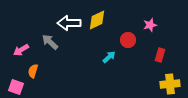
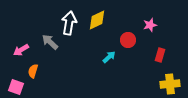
white arrow: rotated 100 degrees clockwise
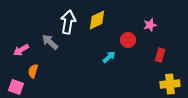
white arrow: moved 1 px left, 1 px up
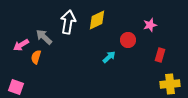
gray arrow: moved 6 px left, 5 px up
pink arrow: moved 5 px up
orange semicircle: moved 3 px right, 14 px up
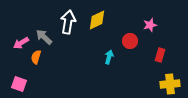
red circle: moved 2 px right, 1 px down
pink arrow: moved 2 px up
cyan arrow: rotated 32 degrees counterclockwise
pink square: moved 3 px right, 3 px up
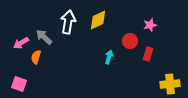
yellow diamond: moved 1 px right
red rectangle: moved 12 px left, 1 px up
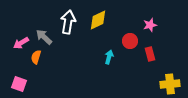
red rectangle: moved 2 px right; rotated 32 degrees counterclockwise
